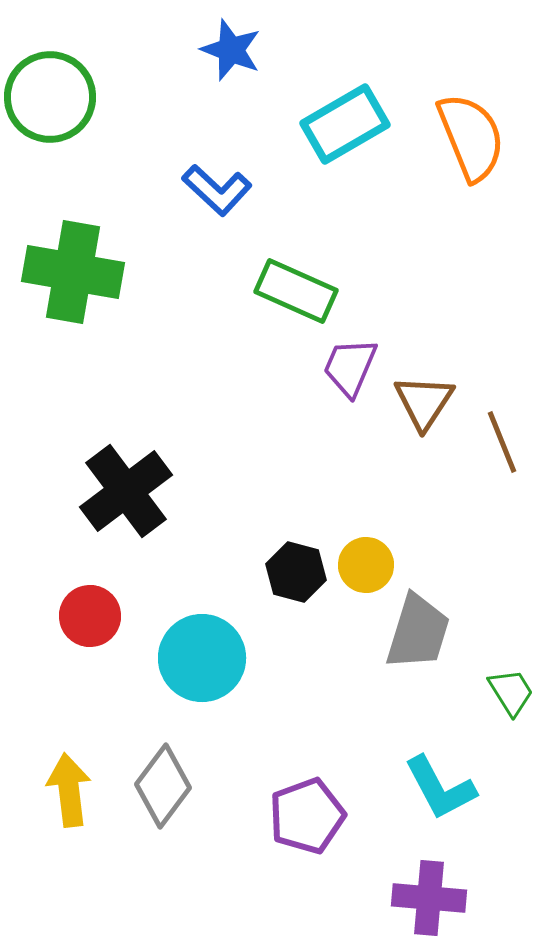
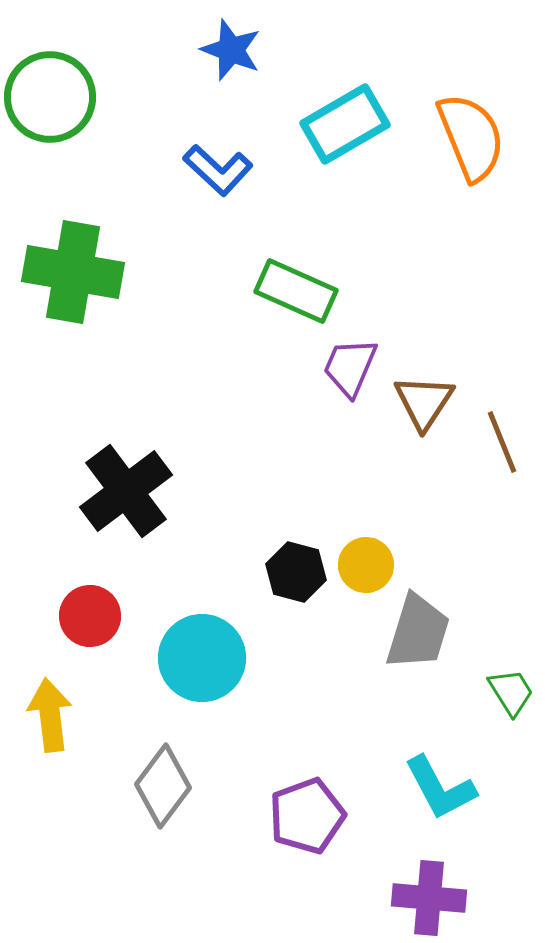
blue L-shape: moved 1 px right, 20 px up
yellow arrow: moved 19 px left, 75 px up
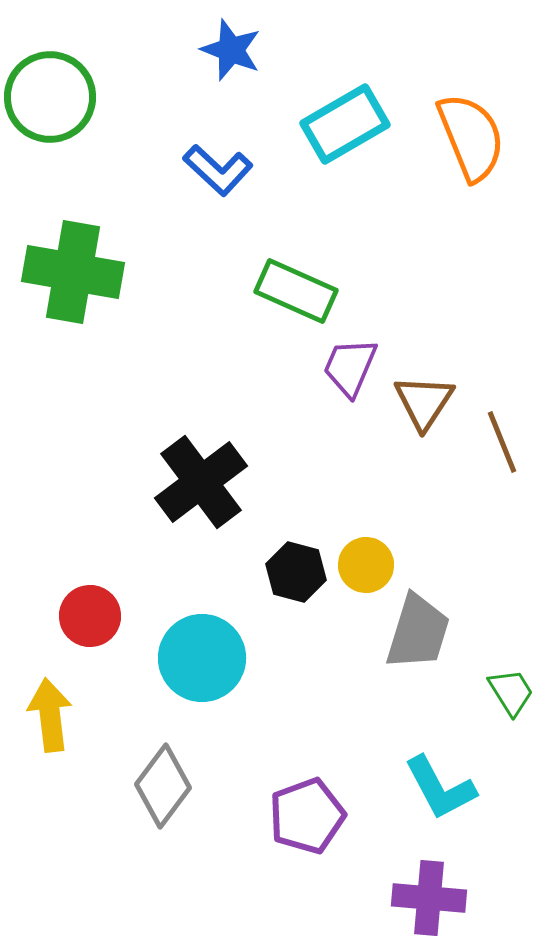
black cross: moved 75 px right, 9 px up
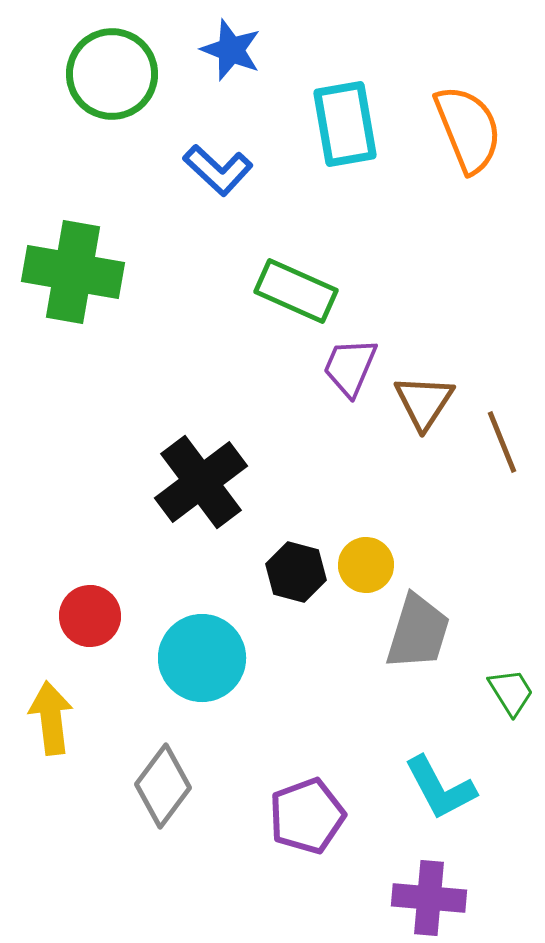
green circle: moved 62 px right, 23 px up
cyan rectangle: rotated 70 degrees counterclockwise
orange semicircle: moved 3 px left, 8 px up
yellow arrow: moved 1 px right, 3 px down
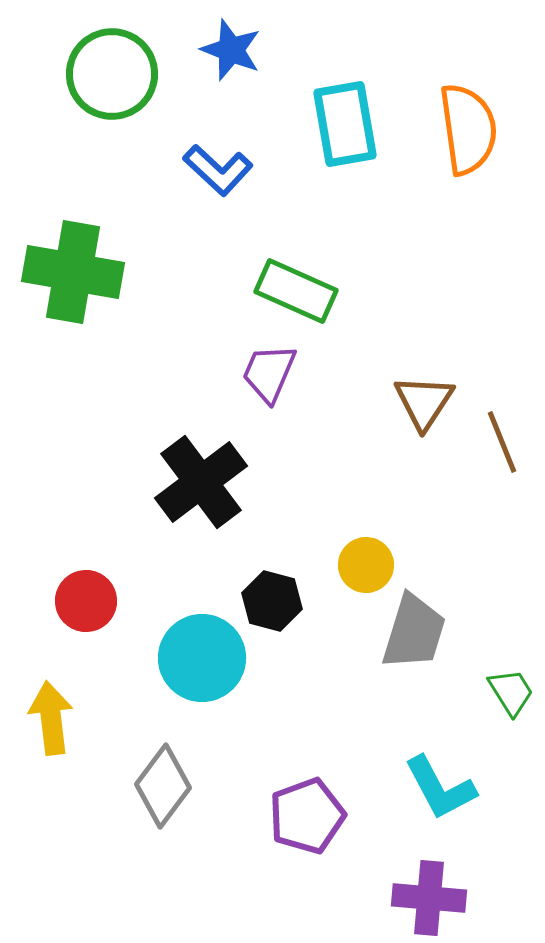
orange semicircle: rotated 14 degrees clockwise
purple trapezoid: moved 81 px left, 6 px down
black hexagon: moved 24 px left, 29 px down
red circle: moved 4 px left, 15 px up
gray trapezoid: moved 4 px left
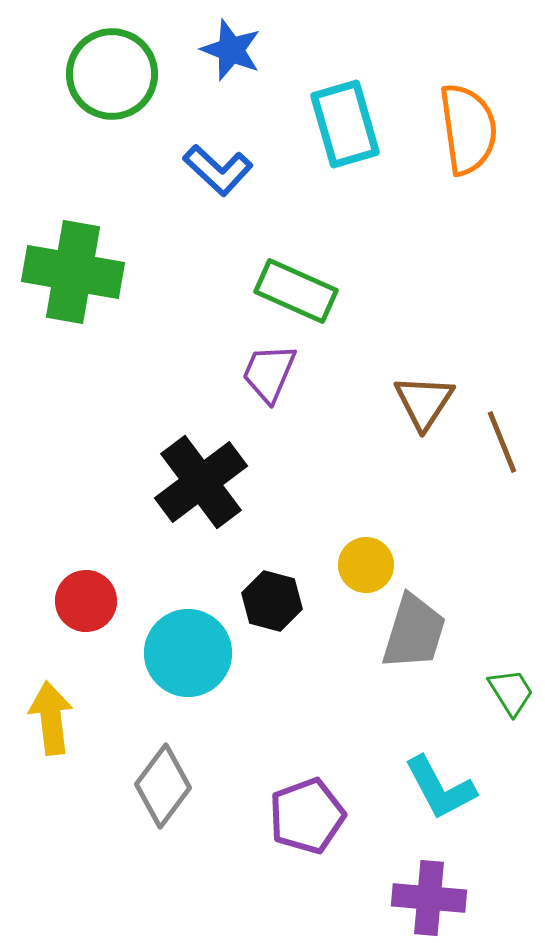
cyan rectangle: rotated 6 degrees counterclockwise
cyan circle: moved 14 px left, 5 px up
